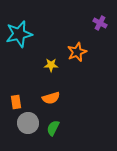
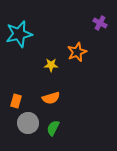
orange rectangle: moved 1 px up; rotated 24 degrees clockwise
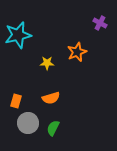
cyan star: moved 1 px left, 1 px down
yellow star: moved 4 px left, 2 px up
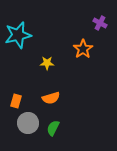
orange star: moved 6 px right, 3 px up; rotated 12 degrees counterclockwise
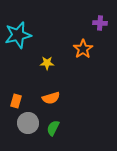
purple cross: rotated 24 degrees counterclockwise
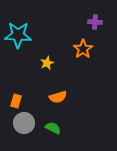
purple cross: moved 5 px left, 1 px up
cyan star: rotated 16 degrees clockwise
yellow star: rotated 24 degrees counterclockwise
orange semicircle: moved 7 px right, 1 px up
gray circle: moved 4 px left
green semicircle: rotated 91 degrees clockwise
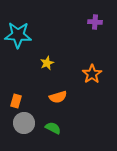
orange star: moved 9 px right, 25 px down
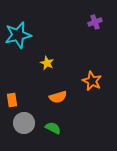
purple cross: rotated 24 degrees counterclockwise
cyan star: rotated 16 degrees counterclockwise
yellow star: rotated 24 degrees counterclockwise
orange star: moved 7 px down; rotated 12 degrees counterclockwise
orange rectangle: moved 4 px left, 1 px up; rotated 24 degrees counterclockwise
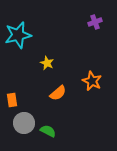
orange semicircle: moved 4 px up; rotated 24 degrees counterclockwise
green semicircle: moved 5 px left, 3 px down
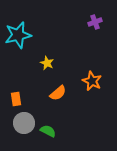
orange rectangle: moved 4 px right, 1 px up
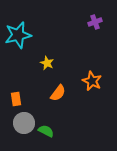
orange semicircle: rotated 12 degrees counterclockwise
green semicircle: moved 2 px left
